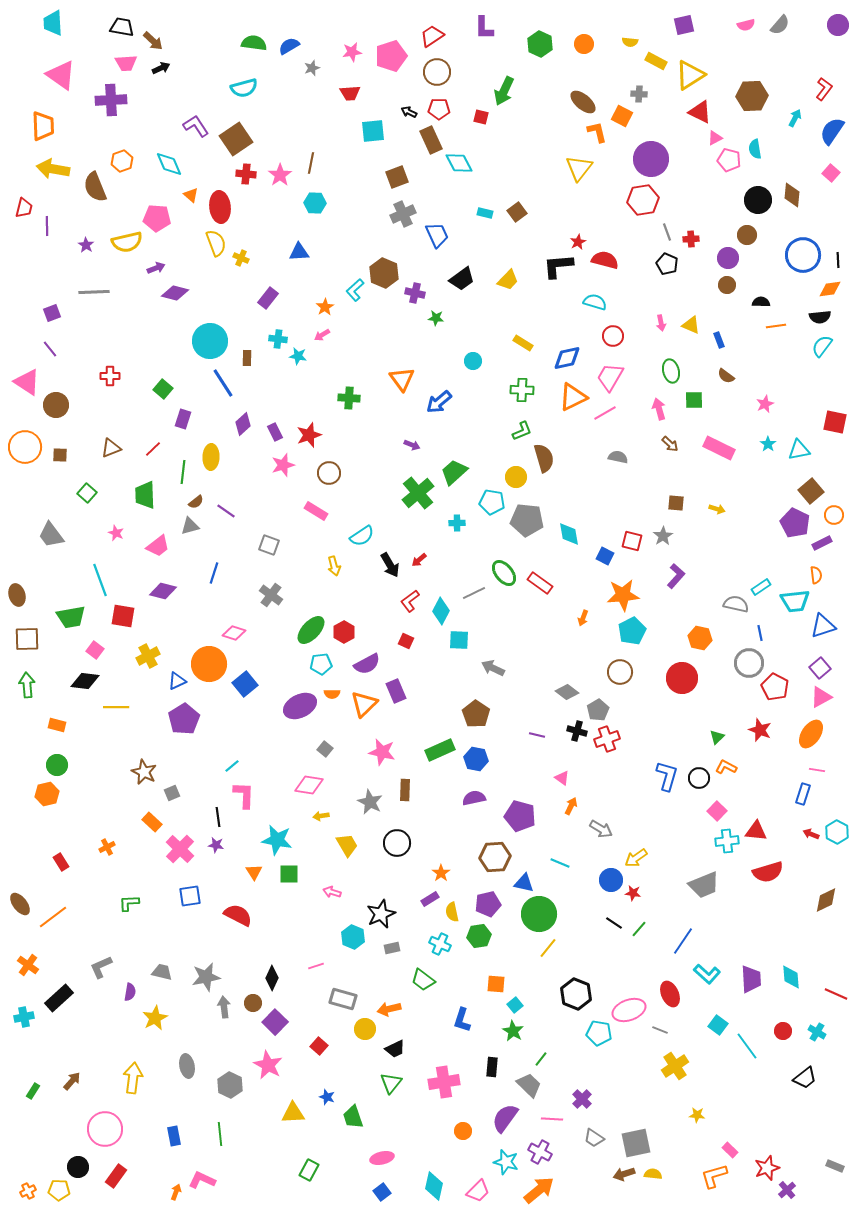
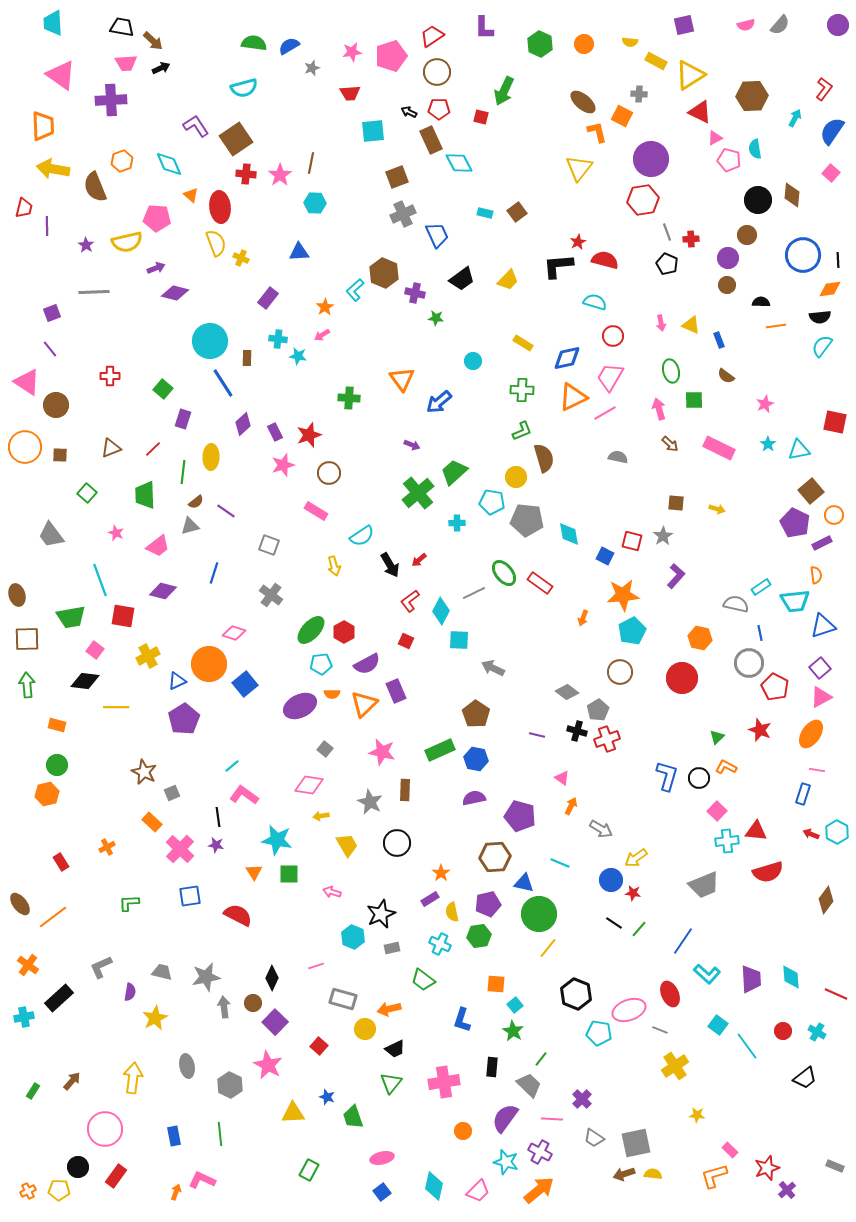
pink L-shape at (244, 795): rotated 56 degrees counterclockwise
brown diamond at (826, 900): rotated 28 degrees counterclockwise
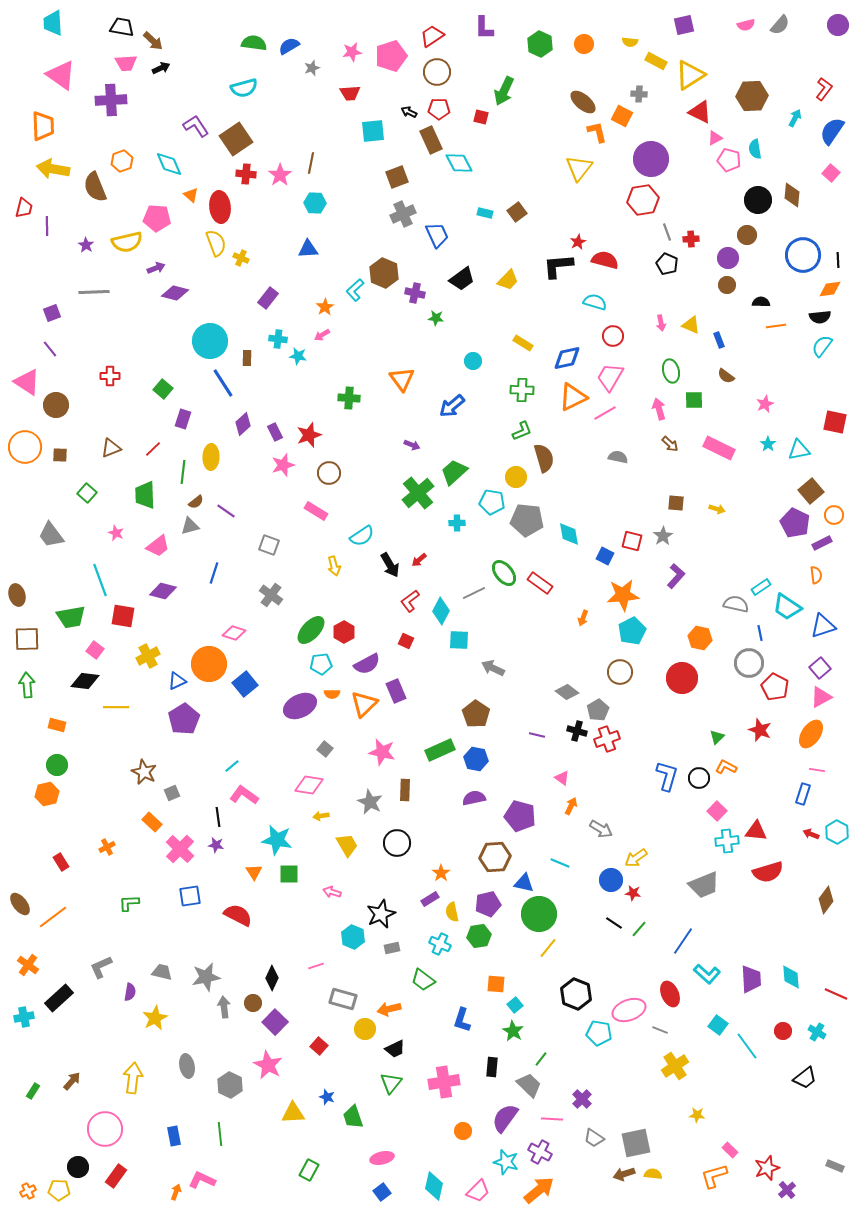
blue triangle at (299, 252): moved 9 px right, 3 px up
blue arrow at (439, 402): moved 13 px right, 4 px down
cyan trapezoid at (795, 601): moved 8 px left, 6 px down; rotated 40 degrees clockwise
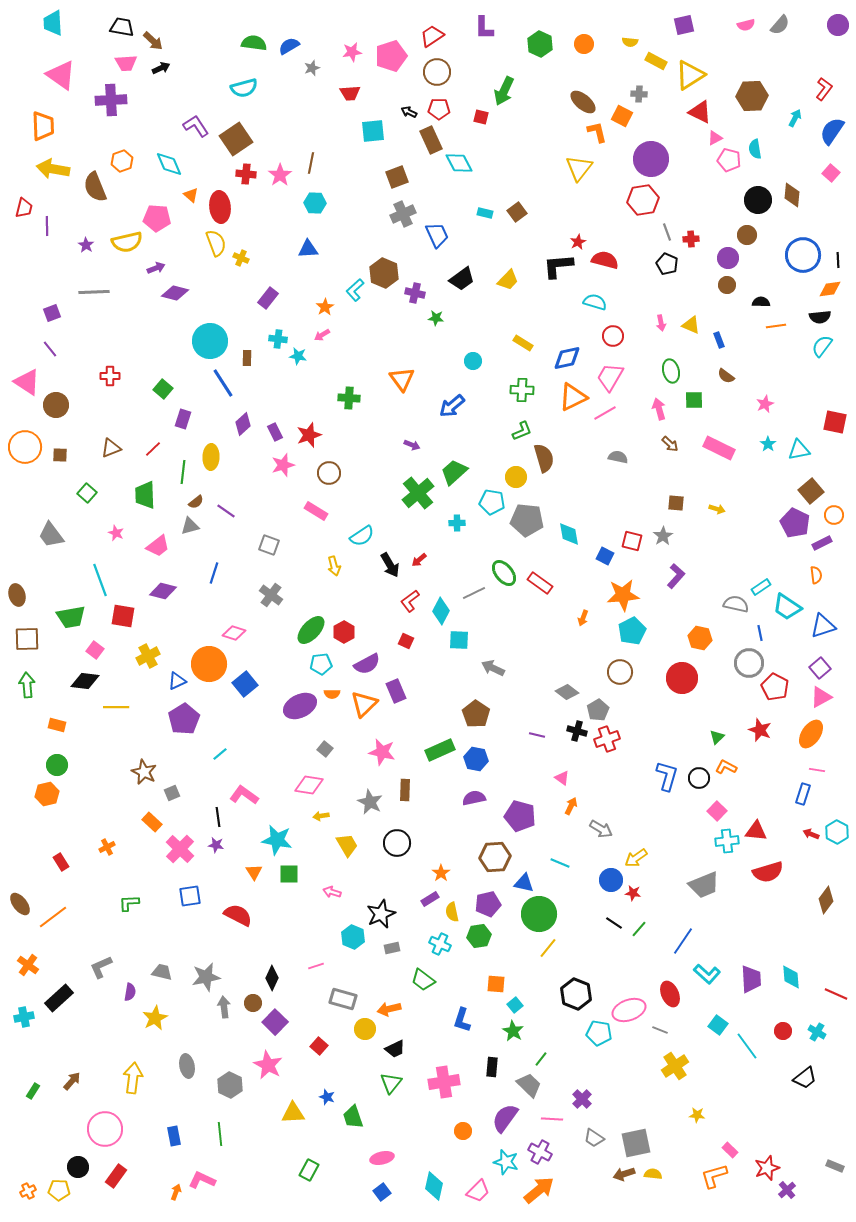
cyan line at (232, 766): moved 12 px left, 12 px up
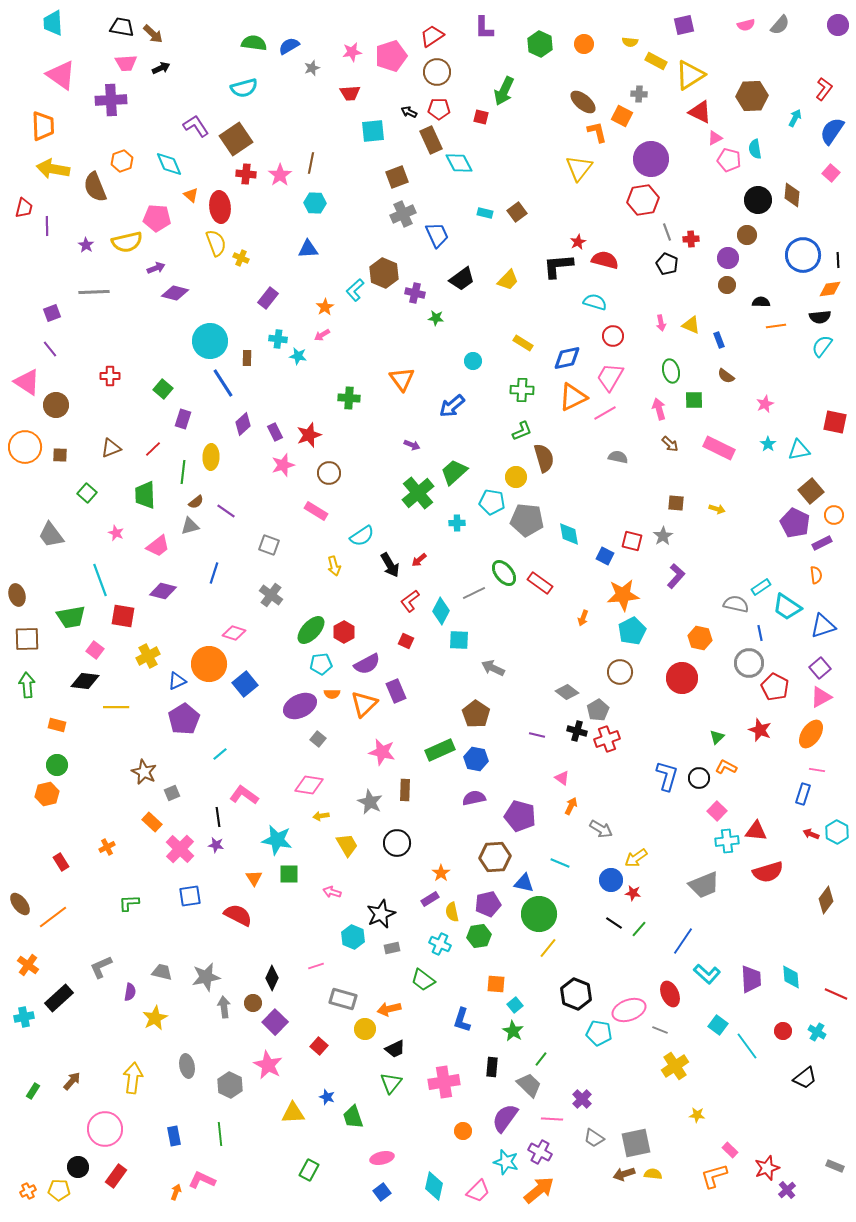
brown arrow at (153, 41): moved 7 px up
gray square at (325, 749): moved 7 px left, 10 px up
orange triangle at (254, 872): moved 6 px down
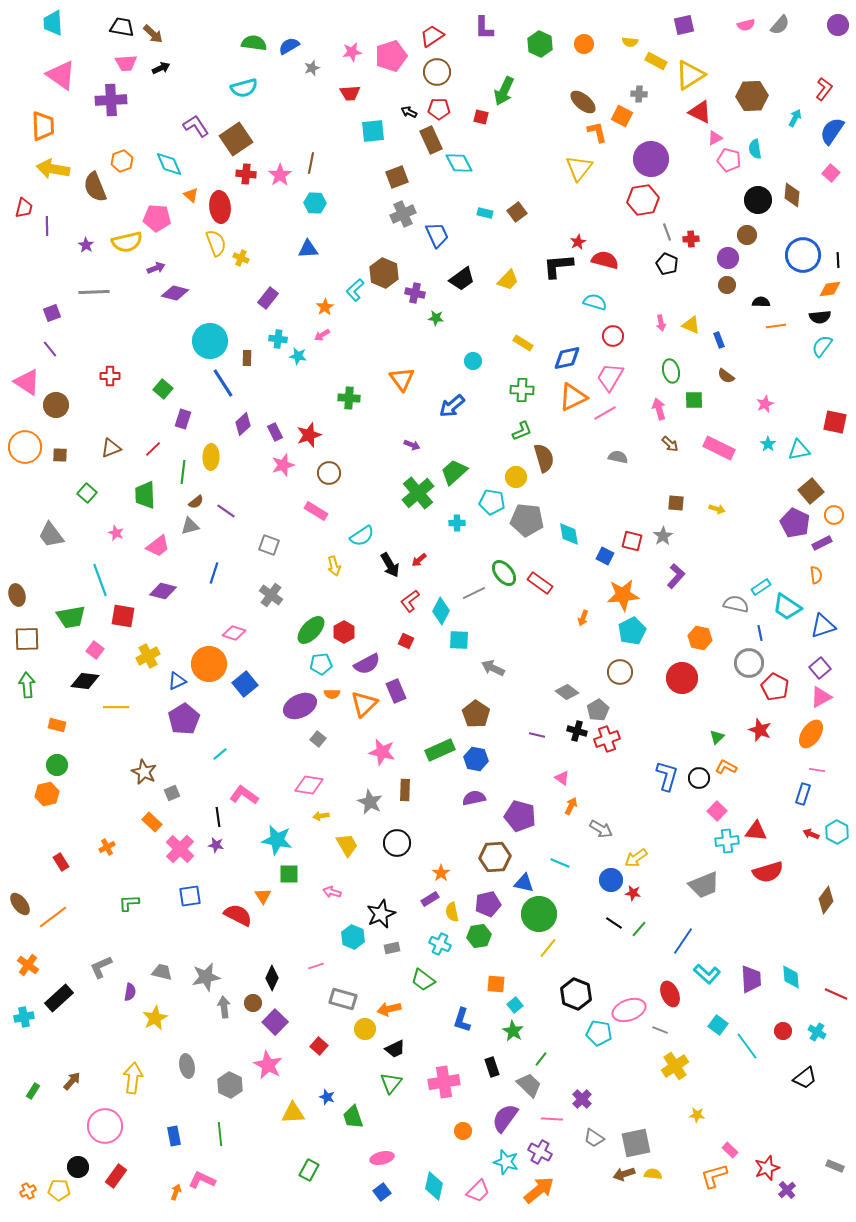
orange triangle at (254, 878): moved 9 px right, 18 px down
black rectangle at (492, 1067): rotated 24 degrees counterclockwise
pink circle at (105, 1129): moved 3 px up
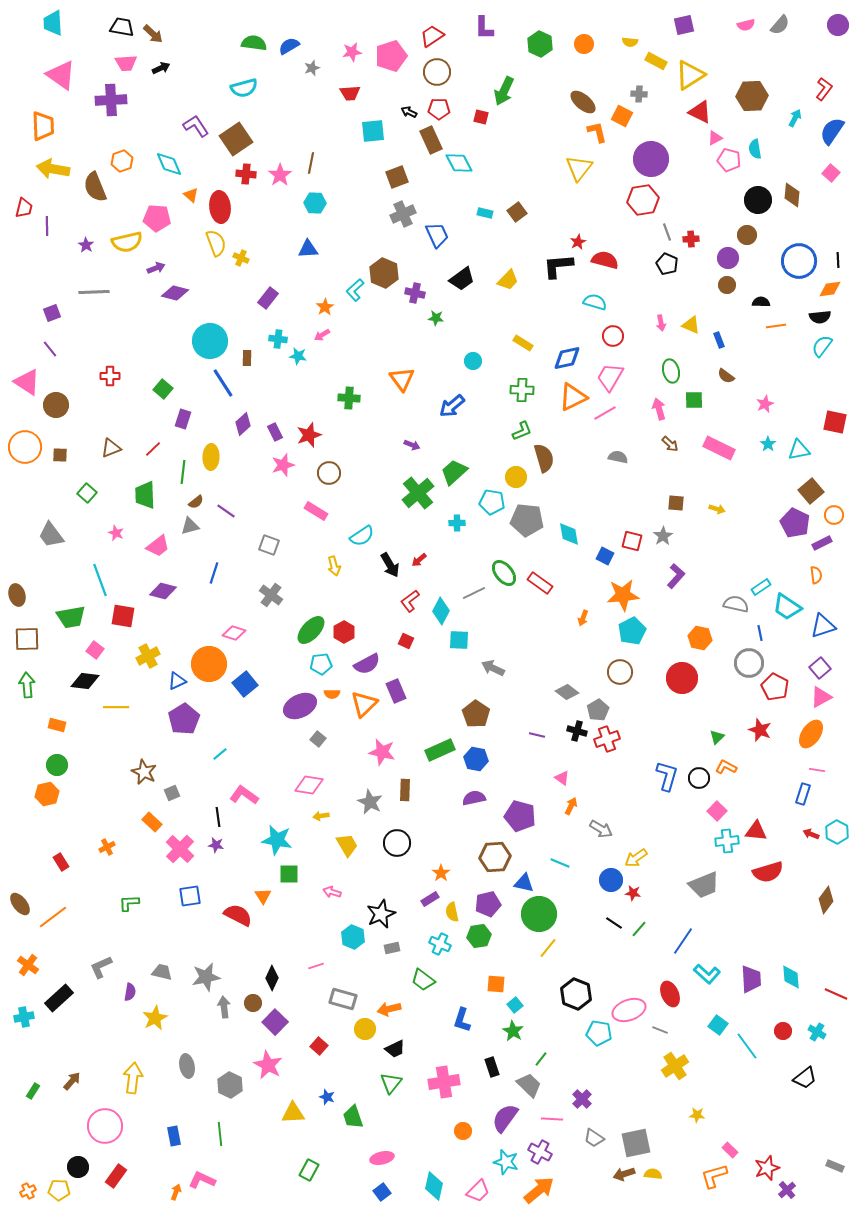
blue circle at (803, 255): moved 4 px left, 6 px down
